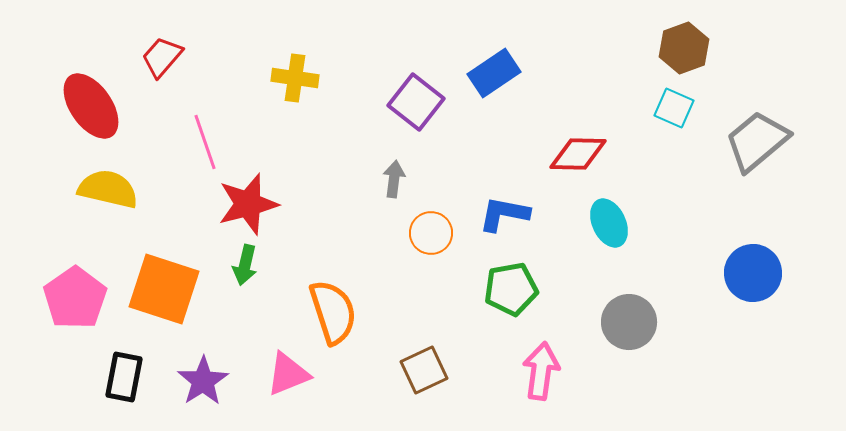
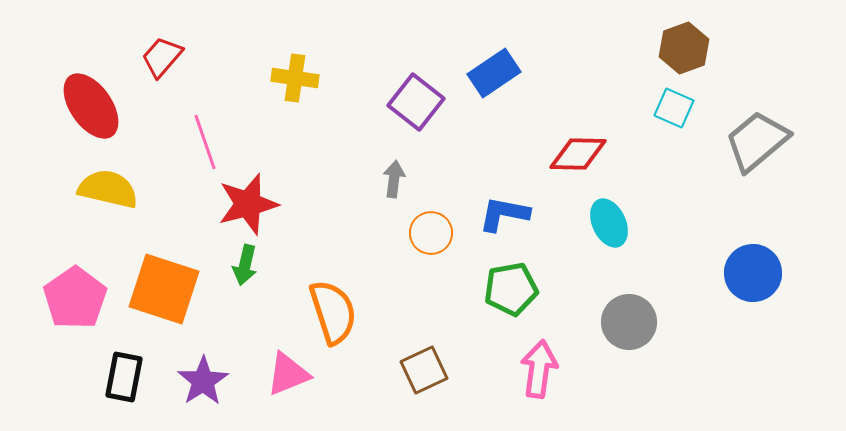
pink arrow: moved 2 px left, 2 px up
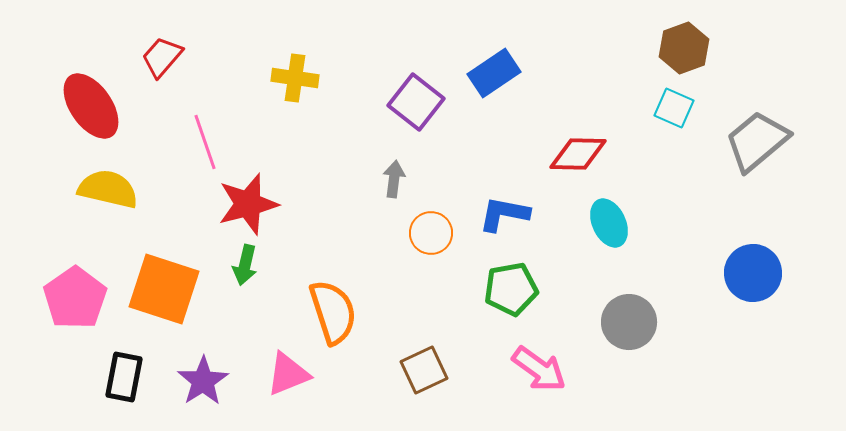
pink arrow: rotated 118 degrees clockwise
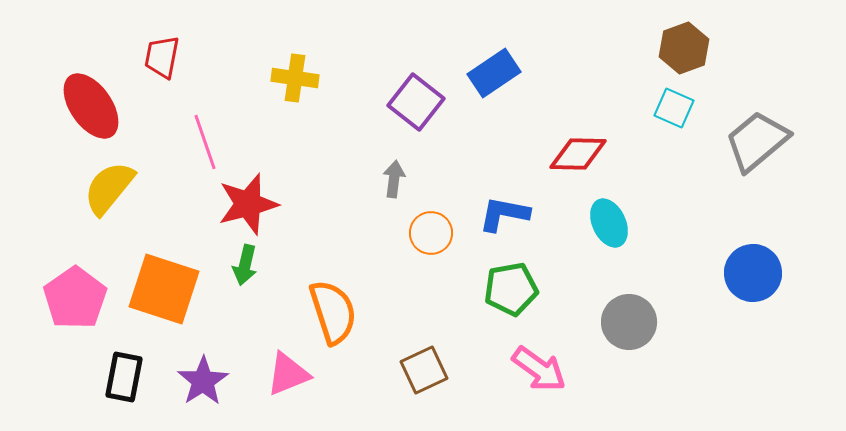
red trapezoid: rotated 30 degrees counterclockwise
yellow semicircle: moved 1 px right, 1 px up; rotated 64 degrees counterclockwise
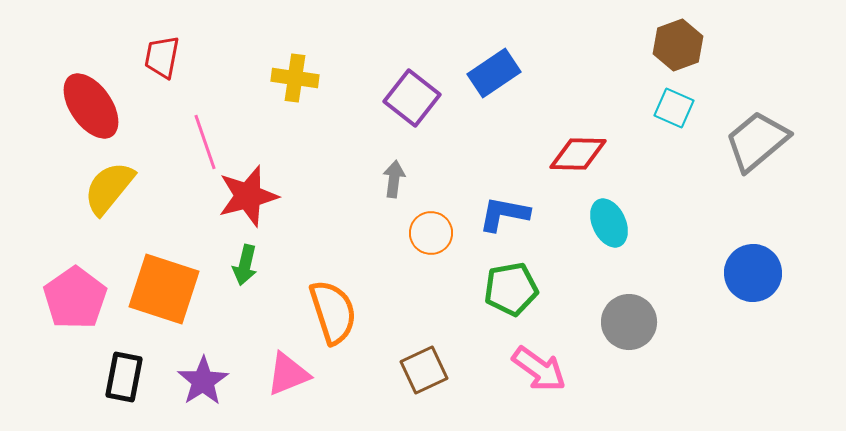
brown hexagon: moved 6 px left, 3 px up
purple square: moved 4 px left, 4 px up
red star: moved 8 px up
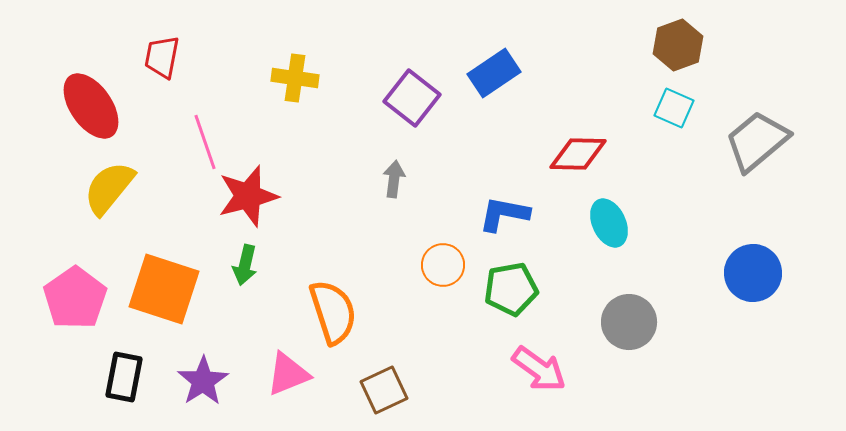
orange circle: moved 12 px right, 32 px down
brown square: moved 40 px left, 20 px down
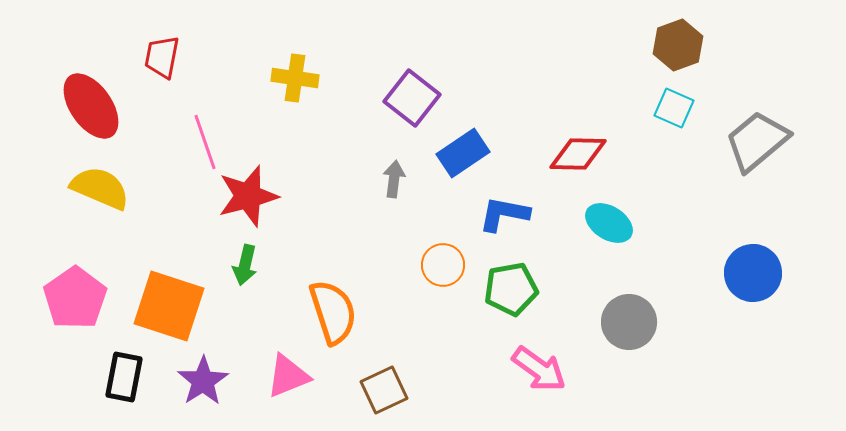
blue rectangle: moved 31 px left, 80 px down
yellow semicircle: moved 9 px left; rotated 74 degrees clockwise
cyan ellipse: rotated 33 degrees counterclockwise
orange square: moved 5 px right, 17 px down
pink triangle: moved 2 px down
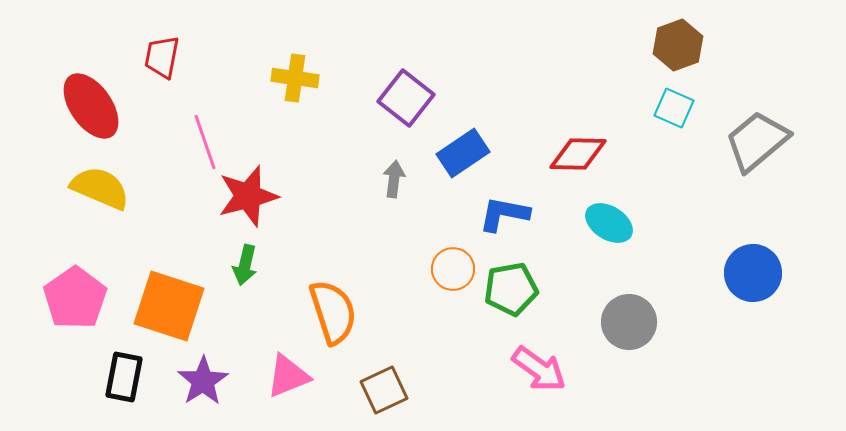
purple square: moved 6 px left
orange circle: moved 10 px right, 4 px down
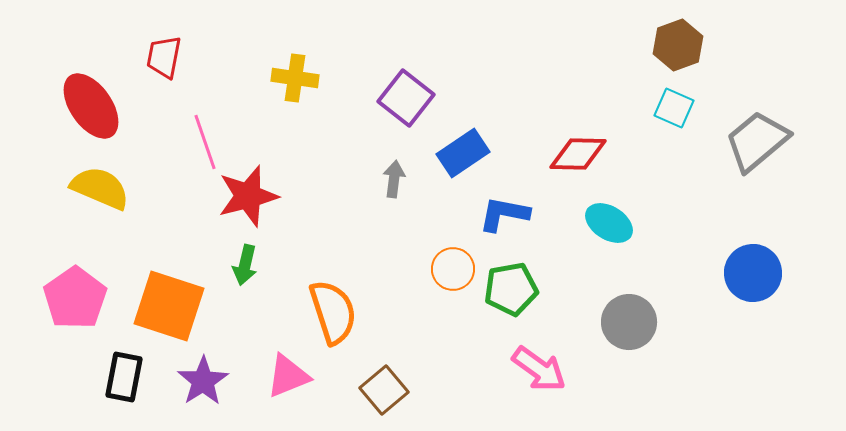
red trapezoid: moved 2 px right
brown square: rotated 15 degrees counterclockwise
